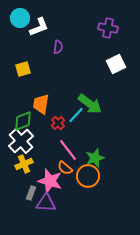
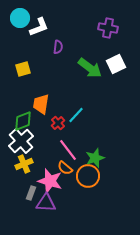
green arrow: moved 36 px up
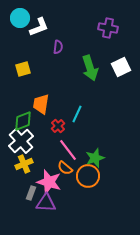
white square: moved 5 px right, 3 px down
green arrow: rotated 35 degrees clockwise
cyan line: moved 1 px right, 1 px up; rotated 18 degrees counterclockwise
red cross: moved 3 px down
pink star: moved 1 px left, 1 px down
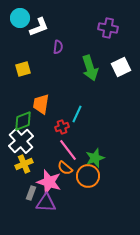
red cross: moved 4 px right, 1 px down; rotated 24 degrees clockwise
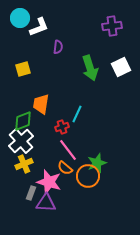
purple cross: moved 4 px right, 2 px up; rotated 18 degrees counterclockwise
green star: moved 2 px right, 5 px down
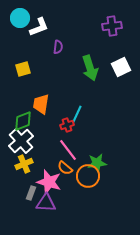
red cross: moved 5 px right, 2 px up
green star: rotated 12 degrees clockwise
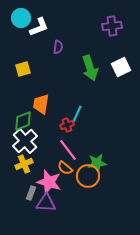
cyan circle: moved 1 px right
white cross: moved 4 px right
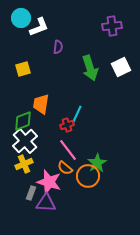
green star: rotated 24 degrees counterclockwise
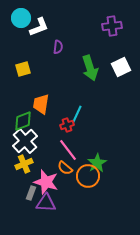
pink star: moved 3 px left
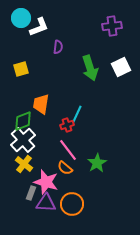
yellow square: moved 2 px left
white cross: moved 2 px left, 1 px up
yellow cross: rotated 30 degrees counterclockwise
orange circle: moved 16 px left, 28 px down
